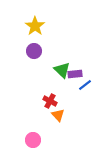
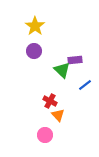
purple rectangle: moved 14 px up
pink circle: moved 12 px right, 5 px up
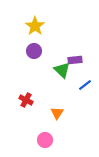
red cross: moved 24 px left, 1 px up
orange triangle: moved 1 px left, 2 px up; rotated 16 degrees clockwise
pink circle: moved 5 px down
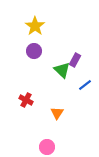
purple rectangle: rotated 56 degrees counterclockwise
pink circle: moved 2 px right, 7 px down
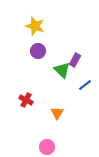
yellow star: rotated 18 degrees counterclockwise
purple circle: moved 4 px right
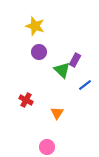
purple circle: moved 1 px right, 1 px down
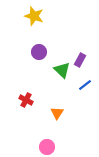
yellow star: moved 1 px left, 10 px up
purple rectangle: moved 5 px right
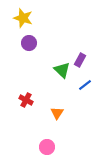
yellow star: moved 11 px left, 2 px down
purple circle: moved 10 px left, 9 px up
